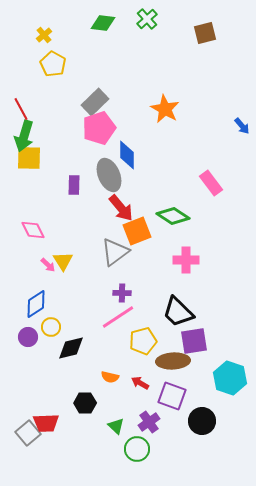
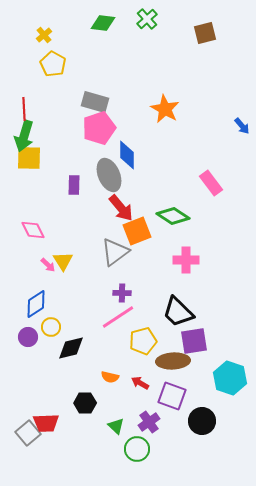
gray rectangle at (95, 102): rotated 60 degrees clockwise
red line at (21, 109): moved 3 px right; rotated 25 degrees clockwise
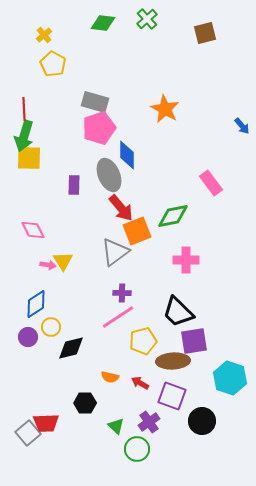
green diamond at (173, 216): rotated 44 degrees counterclockwise
pink arrow at (48, 265): rotated 35 degrees counterclockwise
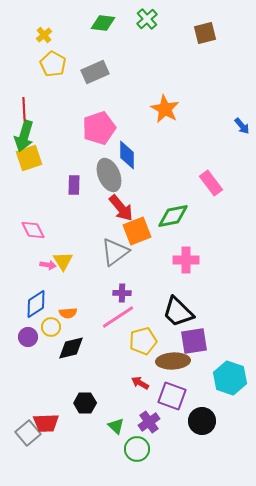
gray rectangle at (95, 102): moved 30 px up; rotated 40 degrees counterclockwise
yellow square at (29, 158): rotated 20 degrees counterclockwise
orange semicircle at (110, 377): moved 42 px left, 64 px up; rotated 18 degrees counterclockwise
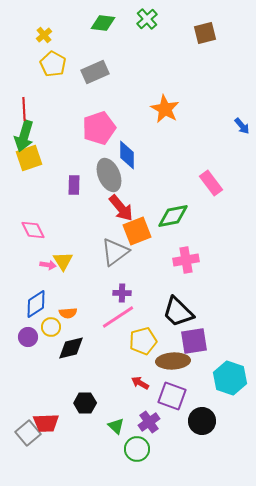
pink cross at (186, 260): rotated 10 degrees counterclockwise
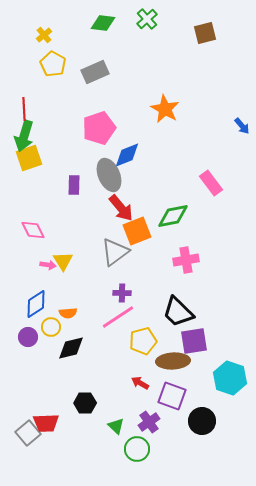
blue diamond at (127, 155): rotated 68 degrees clockwise
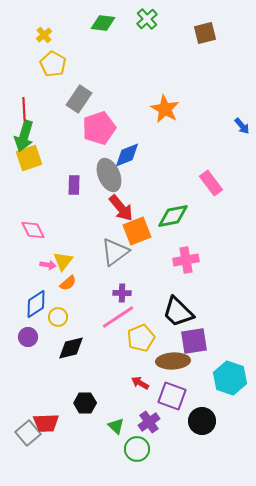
gray rectangle at (95, 72): moved 16 px left, 27 px down; rotated 32 degrees counterclockwise
yellow triangle at (63, 261): rotated 10 degrees clockwise
orange semicircle at (68, 313): moved 30 px up; rotated 36 degrees counterclockwise
yellow circle at (51, 327): moved 7 px right, 10 px up
yellow pentagon at (143, 341): moved 2 px left, 3 px up; rotated 8 degrees counterclockwise
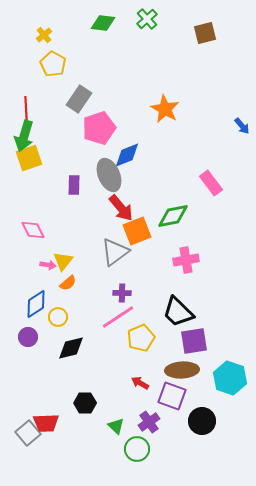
red line at (24, 109): moved 2 px right, 1 px up
brown ellipse at (173, 361): moved 9 px right, 9 px down
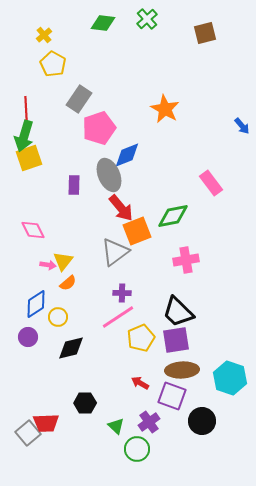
purple square at (194, 341): moved 18 px left, 1 px up
